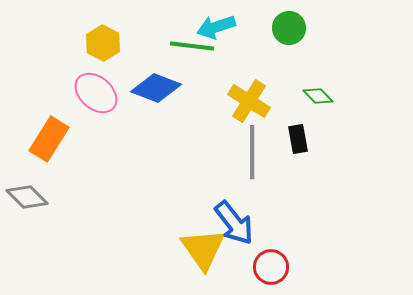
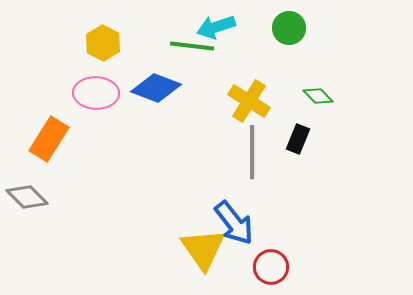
pink ellipse: rotated 39 degrees counterclockwise
black rectangle: rotated 32 degrees clockwise
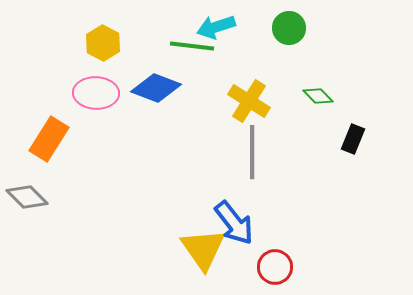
black rectangle: moved 55 px right
red circle: moved 4 px right
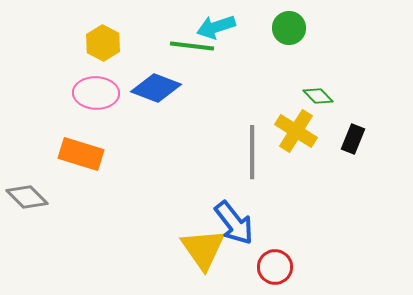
yellow cross: moved 47 px right, 30 px down
orange rectangle: moved 32 px right, 15 px down; rotated 75 degrees clockwise
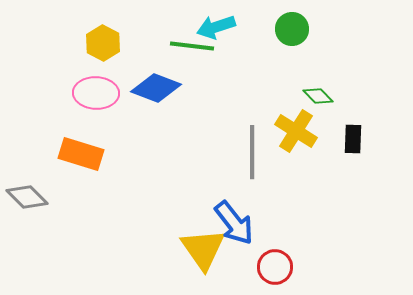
green circle: moved 3 px right, 1 px down
black rectangle: rotated 20 degrees counterclockwise
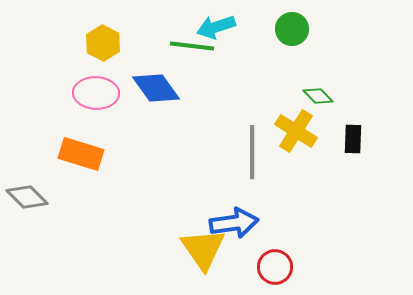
blue diamond: rotated 33 degrees clockwise
blue arrow: rotated 60 degrees counterclockwise
